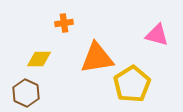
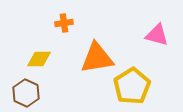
yellow pentagon: moved 2 px down
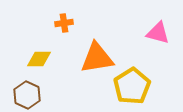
pink triangle: moved 1 px right, 2 px up
brown hexagon: moved 1 px right, 2 px down
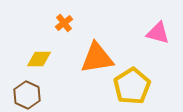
orange cross: rotated 30 degrees counterclockwise
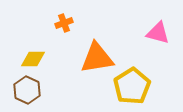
orange cross: rotated 18 degrees clockwise
yellow diamond: moved 6 px left
brown hexagon: moved 5 px up
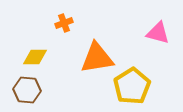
yellow diamond: moved 2 px right, 2 px up
brown hexagon: rotated 20 degrees counterclockwise
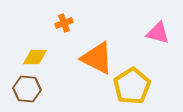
orange triangle: rotated 36 degrees clockwise
brown hexagon: moved 1 px up
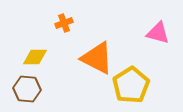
yellow pentagon: moved 1 px left, 1 px up
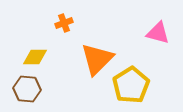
orange triangle: moved 1 px down; rotated 48 degrees clockwise
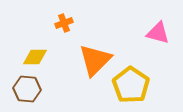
orange triangle: moved 2 px left, 1 px down
yellow pentagon: rotated 6 degrees counterclockwise
